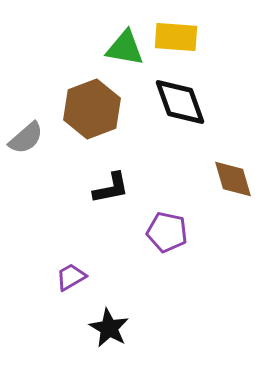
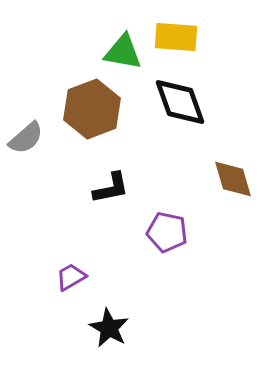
green triangle: moved 2 px left, 4 px down
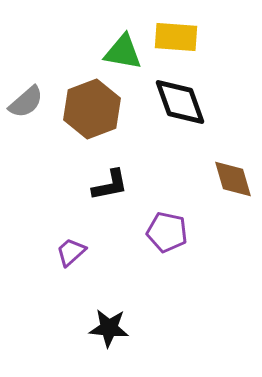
gray semicircle: moved 36 px up
black L-shape: moved 1 px left, 3 px up
purple trapezoid: moved 25 px up; rotated 12 degrees counterclockwise
black star: rotated 24 degrees counterclockwise
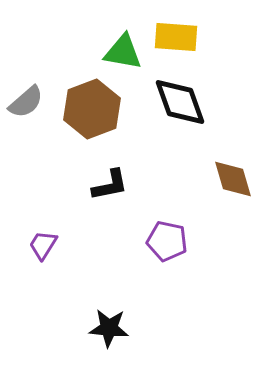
purple pentagon: moved 9 px down
purple trapezoid: moved 28 px left, 7 px up; rotated 16 degrees counterclockwise
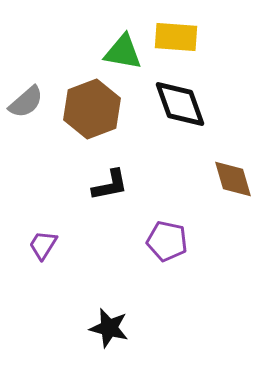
black diamond: moved 2 px down
black star: rotated 9 degrees clockwise
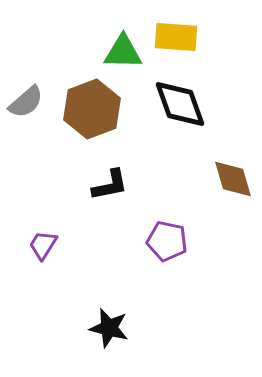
green triangle: rotated 9 degrees counterclockwise
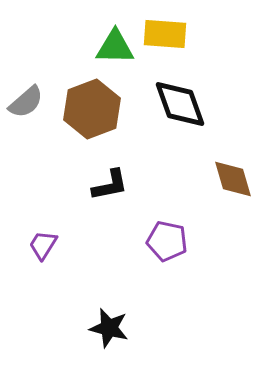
yellow rectangle: moved 11 px left, 3 px up
green triangle: moved 8 px left, 5 px up
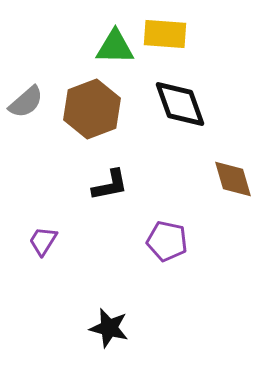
purple trapezoid: moved 4 px up
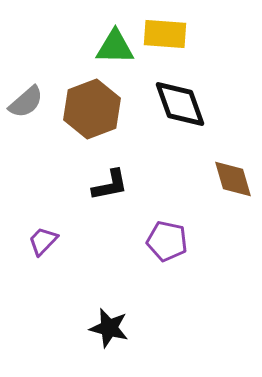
purple trapezoid: rotated 12 degrees clockwise
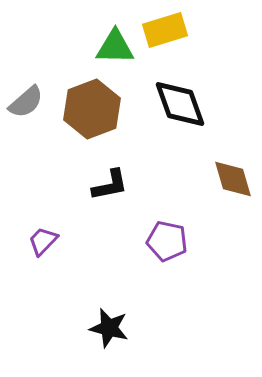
yellow rectangle: moved 4 px up; rotated 21 degrees counterclockwise
